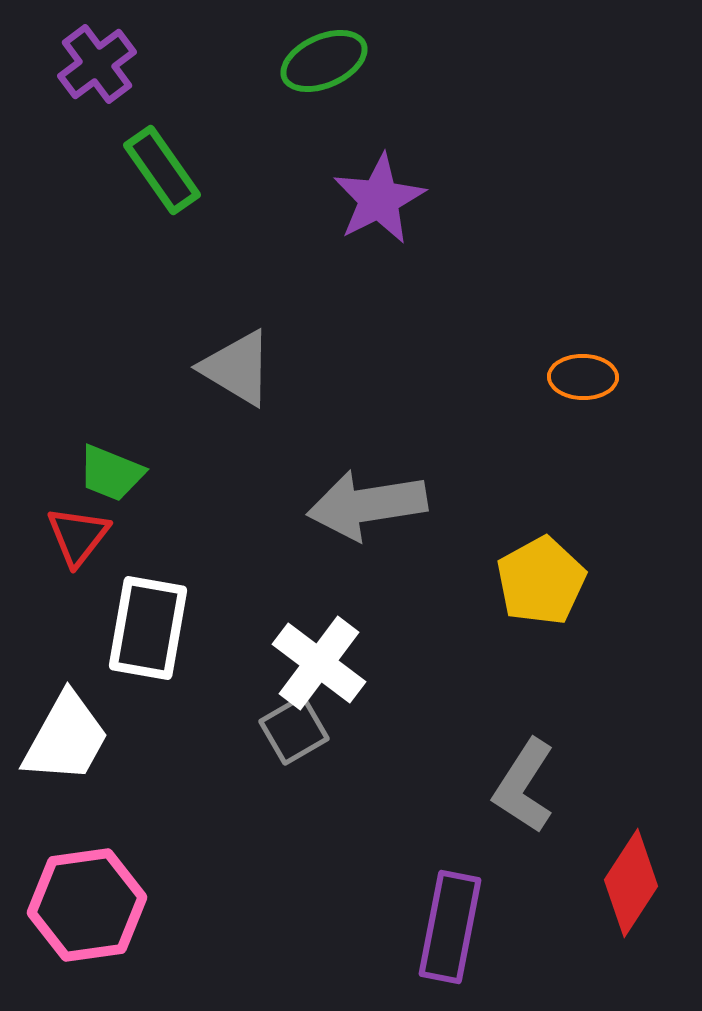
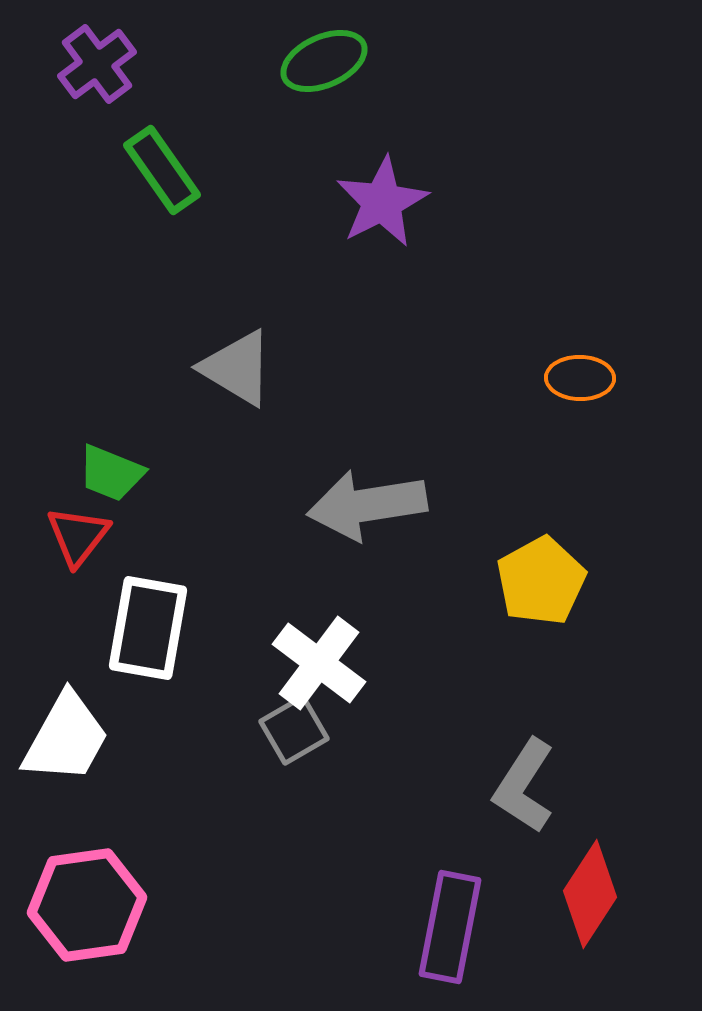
purple star: moved 3 px right, 3 px down
orange ellipse: moved 3 px left, 1 px down
red diamond: moved 41 px left, 11 px down
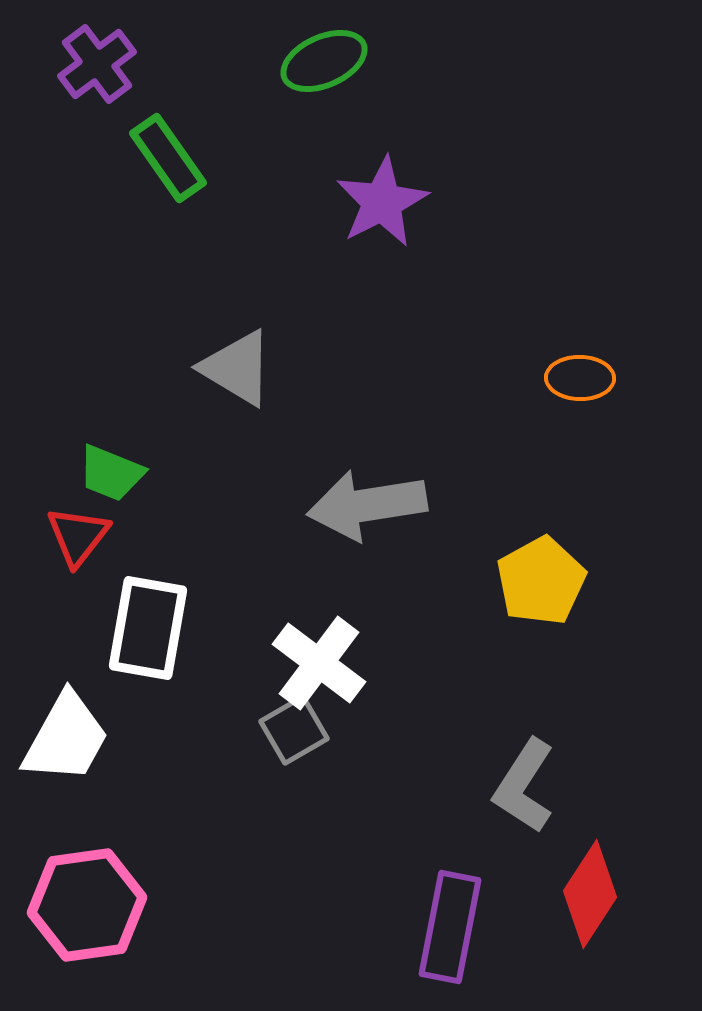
green rectangle: moved 6 px right, 12 px up
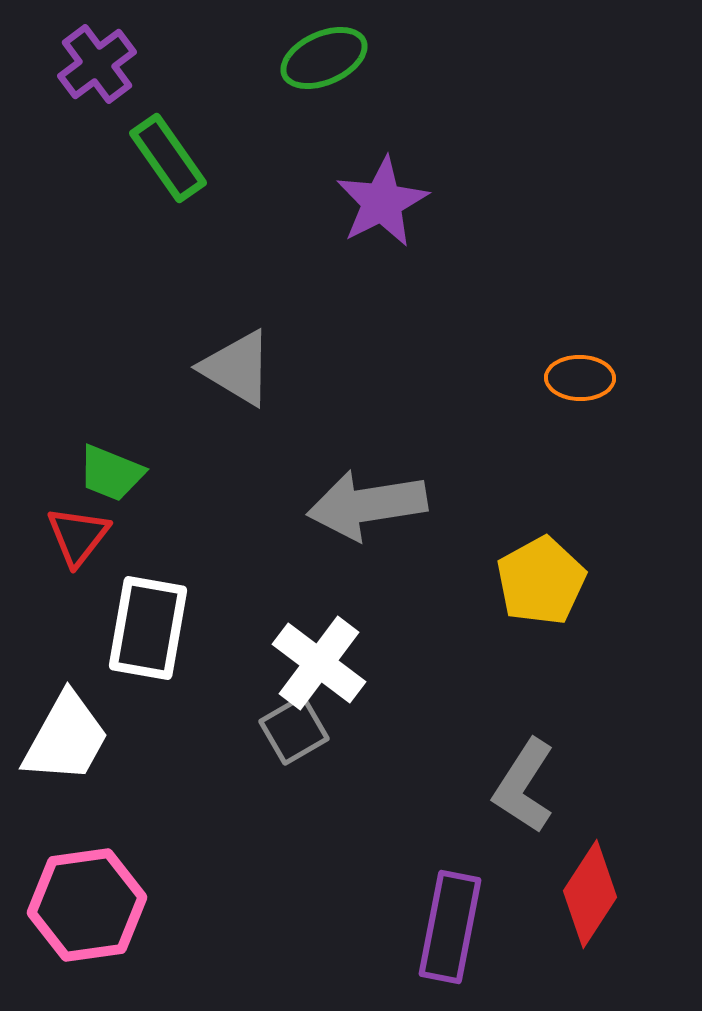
green ellipse: moved 3 px up
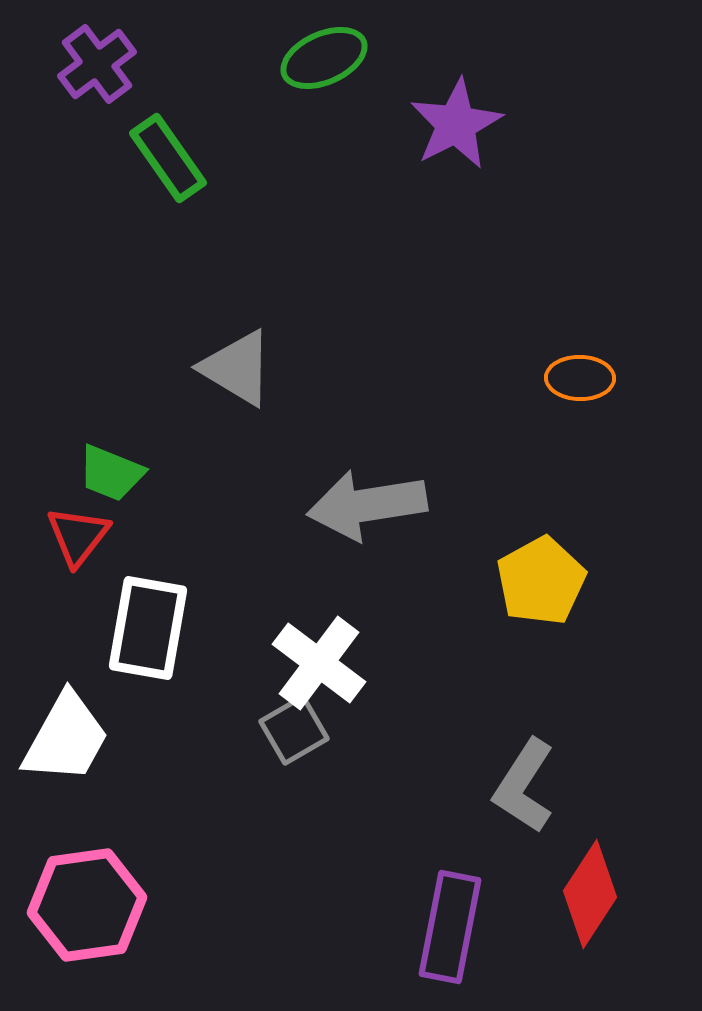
purple star: moved 74 px right, 78 px up
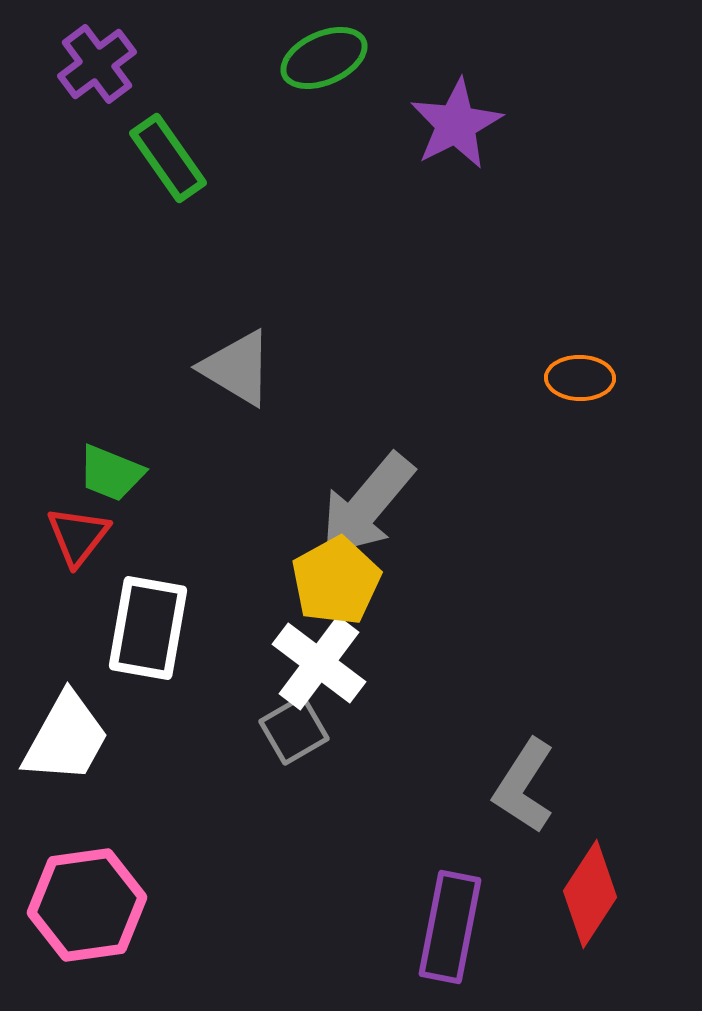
gray arrow: rotated 41 degrees counterclockwise
yellow pentagon: moved 205 px left
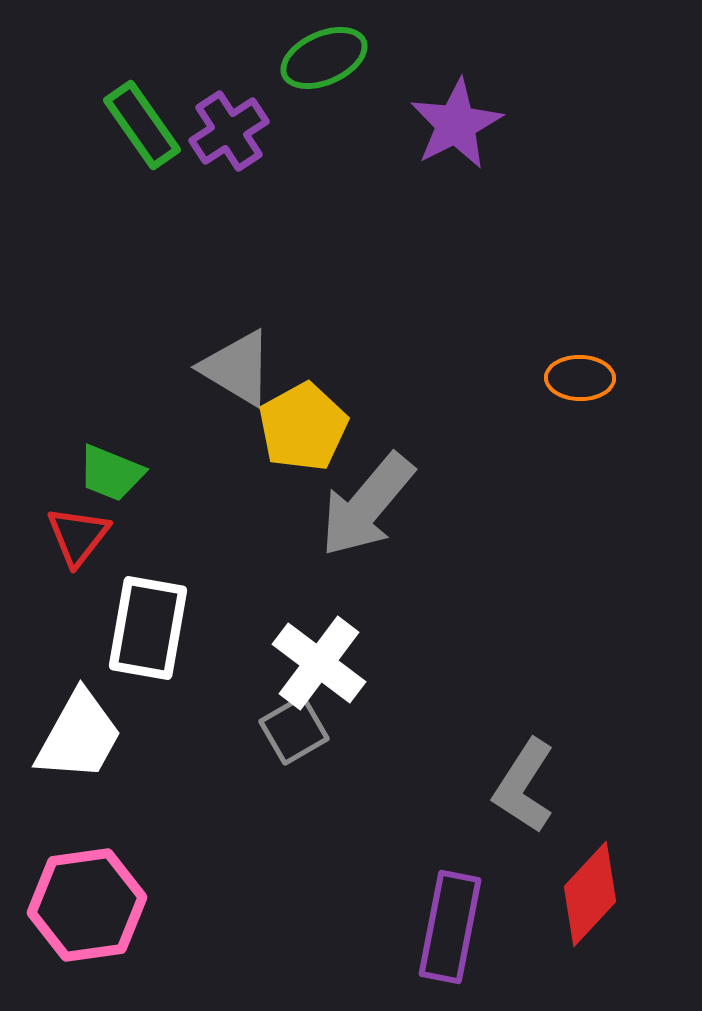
purple cross: moved 132 px right, 67 px down; rotated 4 degrees clockwise
green rectangle: moved 26 px left, 33 px up
yellow pentagon: moved 33 px left, 154 px up
white trapezoid: moved 13 px right, 2 px up
red diamond: rotated 10 degrees clockwise
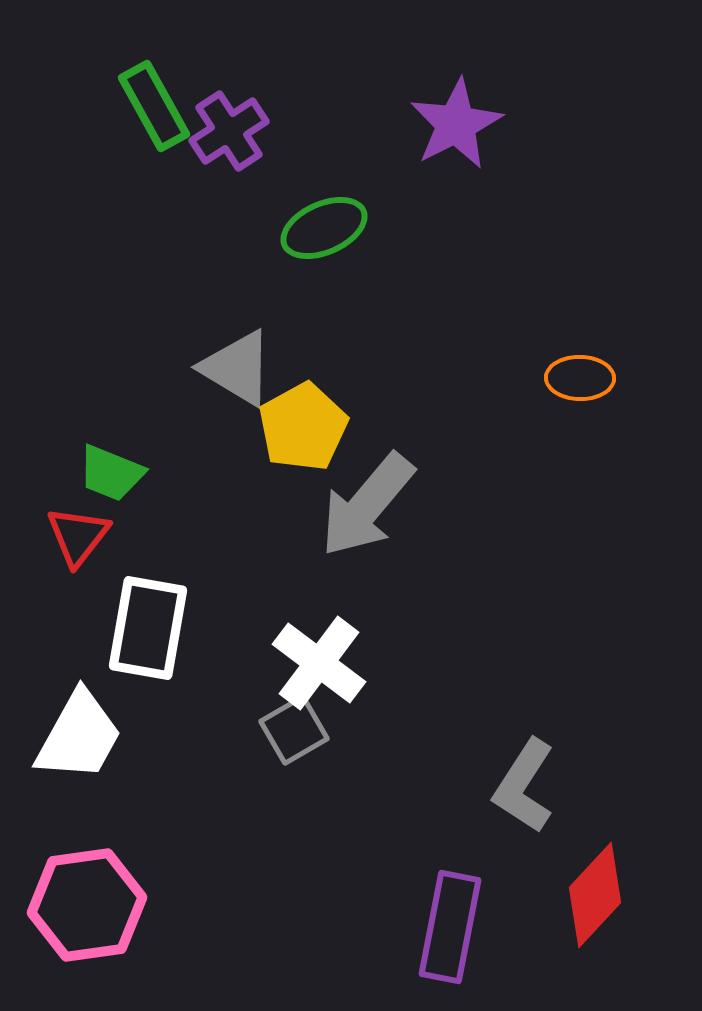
green ellipse: moved 170 px down
green rectangle: moved 12 px right, 19 px up; rotated 6 degrees clockwise
red diamond: moved 5 px right, 1 px down
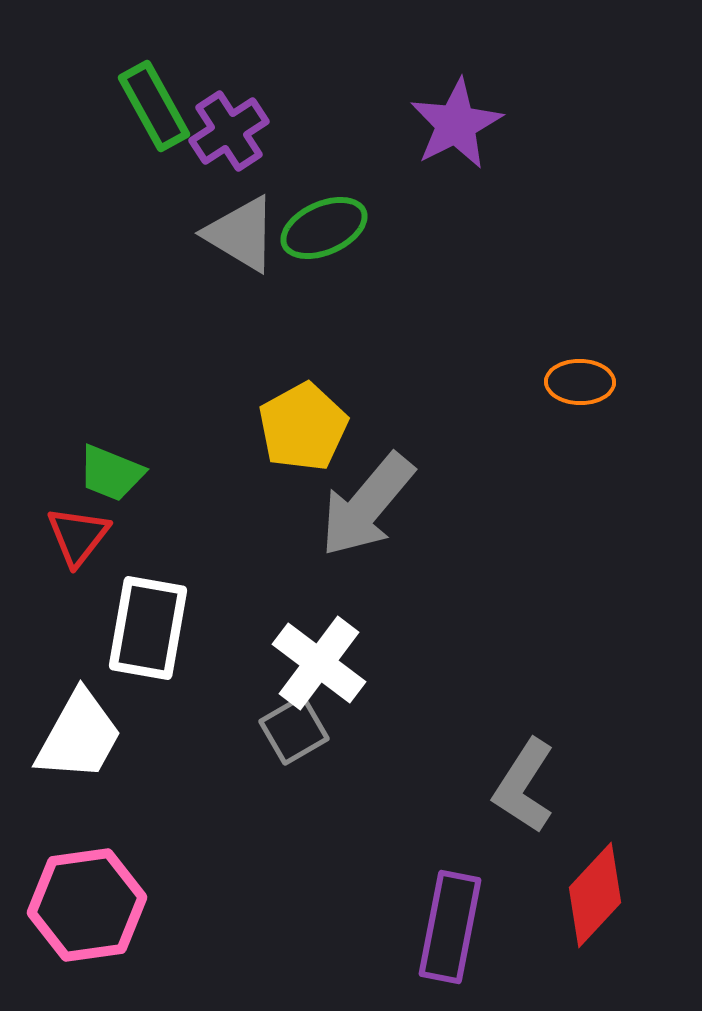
gray triangle: moved 4 px right, 134 px up
orange ellipse: moved 4 px down
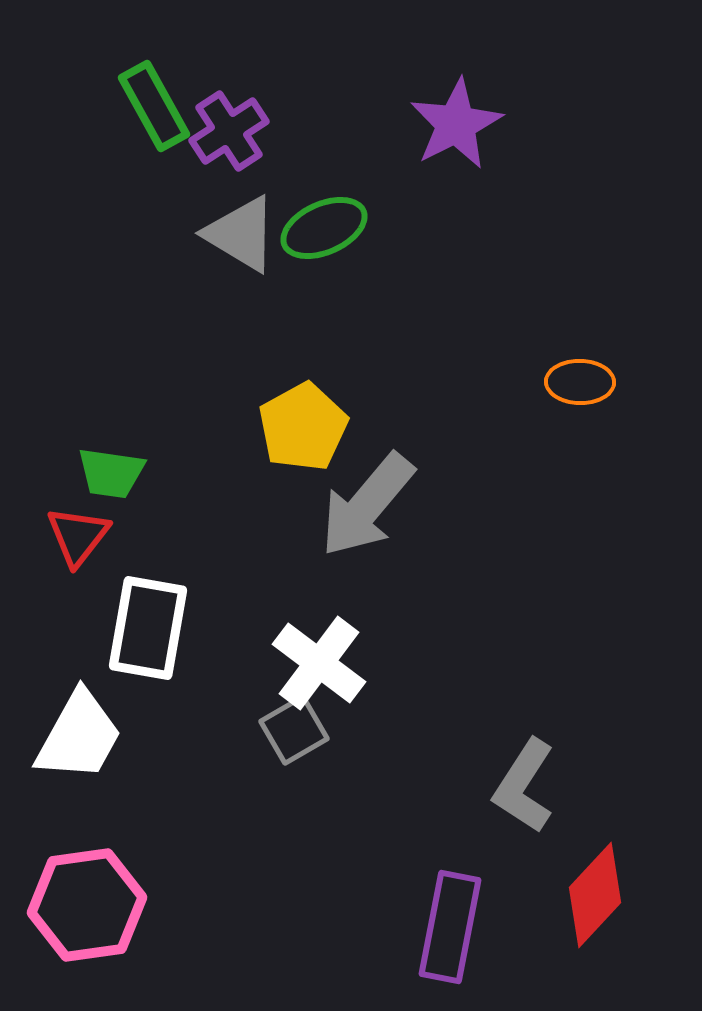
green trapezoid: rotated 14 degrees counterclockwise
